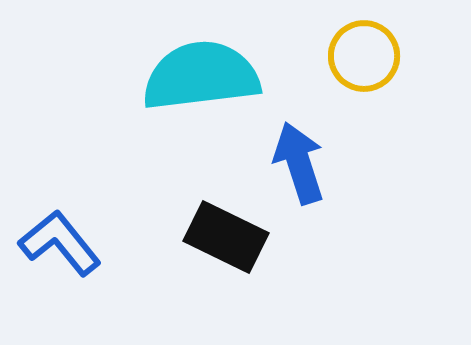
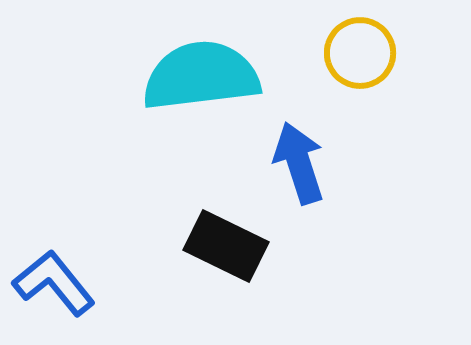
yellow circle: moved 4 px left, 3 px up
black rectangle: moved 9 px down
blue L-shape: moved 6 px left, 40 px down
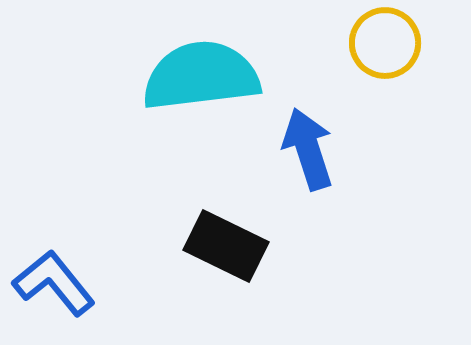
yellow circle: moved 25 px right, 10 px up
blue arrow: moved 9 px right, 14 px up
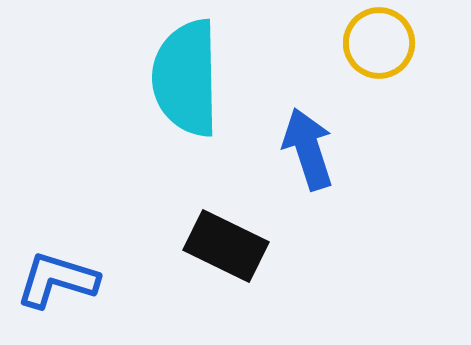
yellow circle: moved 6 px left
cyan semicircle: moved 15 px left, 2 px down; rotated 84 degrees counterclockwise
blue L-shape: moved 3 px right, 3 px up; rotated 34 degrees counterclockwise
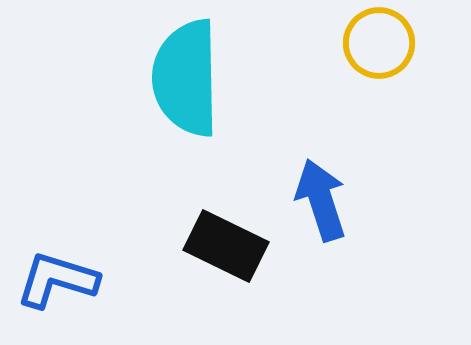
blue arrow: moved 13 px right, 51 px down
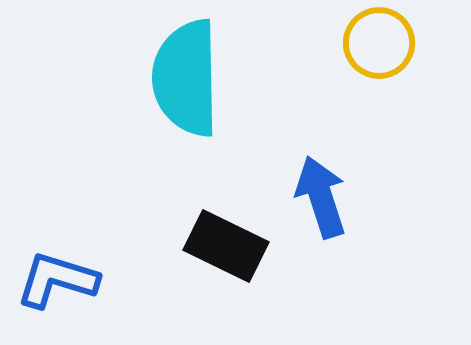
blue arrow: moved 3 px up
